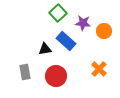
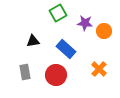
green square: rotated 12 degrees clockwise
purple star: moved 2 px right
blue rectangle: moved 8 px down
black triangle: moved 12 px left, 8 px up
red circle: moved 1 px up
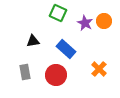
green square: rotated 36 degrees counterclockwise
purple star: rotated 21 degrees clockwise
orange circle: moved 10 px up
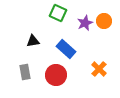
purple star: rotated 21 degrees clockwise
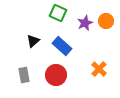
orange circle: moved 2 px right
black triangle: rotated 32 degrees counterclockwise
blue rectangle: moved 4 px left, 3 px up
gray rectangle: moved 1 px left, 3 px down
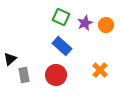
green square: moved 3 px right, 4 px down
orange circle: moved 4 px down
black triangle: moved 23 px left, 18 px down
orange cross: moved 1 px right, 1 px down
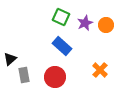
red circle: moved 1 px left, 2 px down
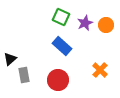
red circle: moved 3 px right, 3 px down
